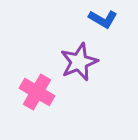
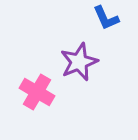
blue L-shape: moved 3 px right, 1 px up; rotated 36 degrees clockwise
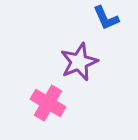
pink cross: moved 11 px right, 11 px down
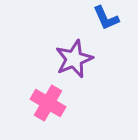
purple star: moved 5 px left, 3 px up
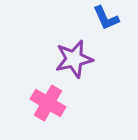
purple star: rotated 9 degrees clockwise
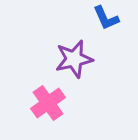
pink cross: rotated 24 degrees clockwise
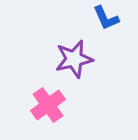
pink cross: moved 2 px down
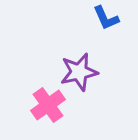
purple star: moved 5 px right, 13 px down
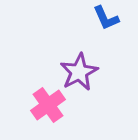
purple star: rotated 15 degrees counterclockwise
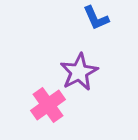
blue L-shape: moved 10 px left
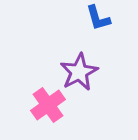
blue L-shape: moved 2 px right; rotated 8 degrees clockwise
